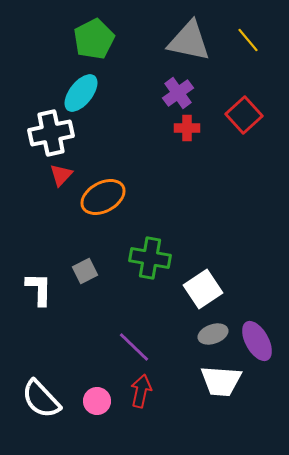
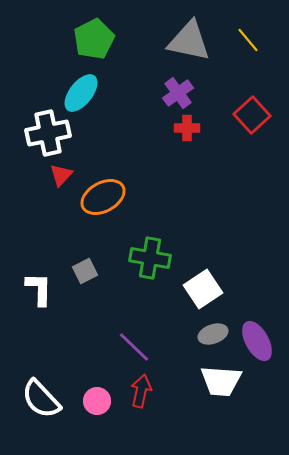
red square: moved 8 px right
white cross: moved 3 px left
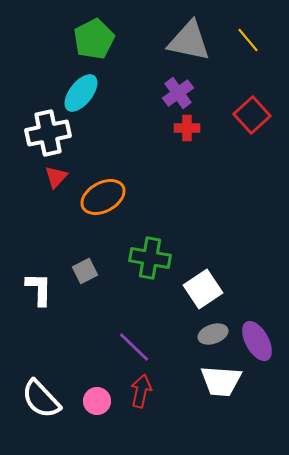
red triangle: moved 5 px left, 2 px down
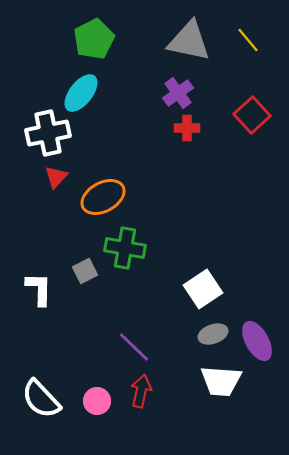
green cross: moved 25 px left, 10 px up
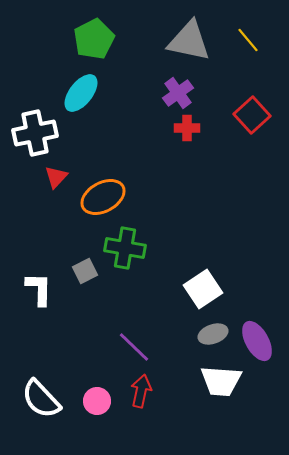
white cross: moved 13 px left
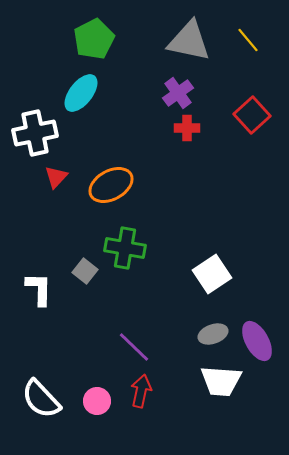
orange ellipse: moved 8 px right, 12 px up
gray square: rotated 25 degrees counterclockwise
white square: moved 9 px right, 15 px up
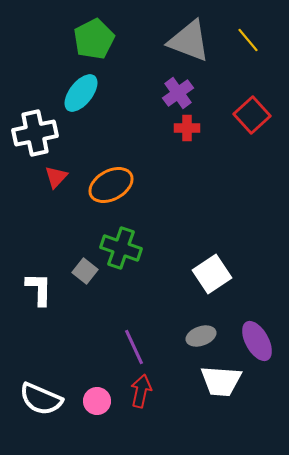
gray triangle: rotated 9 degrees clockwise
green cross: moved 4 px left; rotated 9 degrees clockwise
gray ellipse: moved 12 px left, 2 px down
purple line: rotated 21 degrees clockwise
white semicircle: rotated 24 degrees counterclockwise
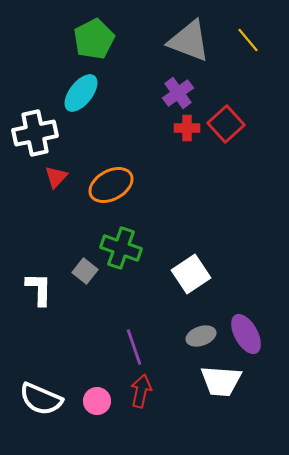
red square: moved 26 px left, 9 px down
white square: moved 21 px left
purple ellipse: moved 11 px left, 7 px up
purple line: rotated 6 degrees clockwise
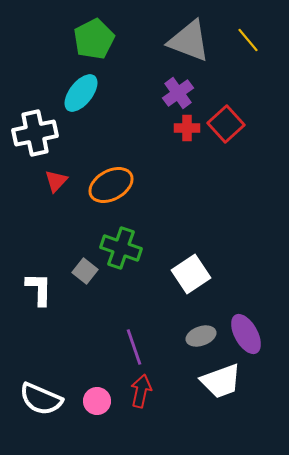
red triangle: moved 4 px down
white trapezoid: rotated 24 degrees counterclockwise
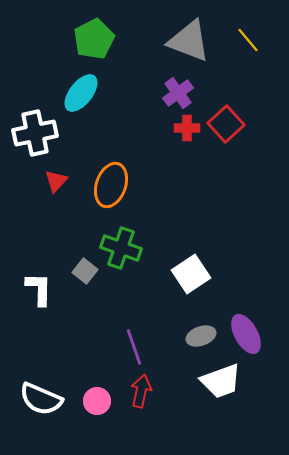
orange ellipse: rotated 42 degrees counterclockwise
